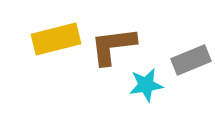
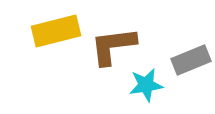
yellow rectangle: moved 8 px up
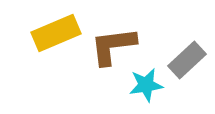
yellow rectangle: moved 2 px down; rotated 9 degrees counterclockwise
gray rectangle: moved 4 px left; rotated 21 degrees counterclockwise
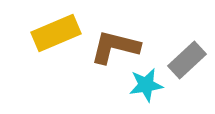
brown L-shape: moved 2 px right, 1 px down; rotated 21 degrees clockwise
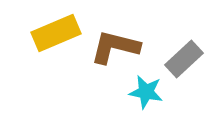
gray rectangle: moved 3 px left, 1 px up
cyan star: moved 7 px down; rotated 20 degrees clockwise
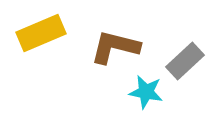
yellow rectangle: moved 15 px left
gray rectangle: moved 1 px right, 2 px down
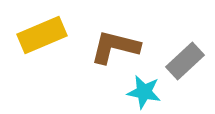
yellow rectangle: moved 1 px right, 2 px down
cyan star: moved 2 px left
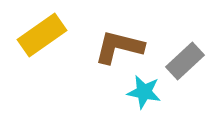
yellow rectangle: rotated 12 degrees counterclockwise
brown L-shape: moved 4 px right
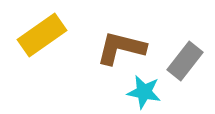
brown L-shape: moved 2 px right, 1 px down
gray rectangle: rotated 9 degrees counterclockwise
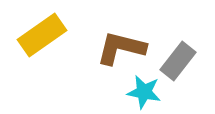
gray rectangle: moved 7 px left
